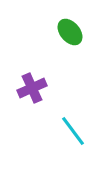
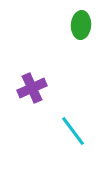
green ellipse: moved 11 px right, 7 px up; rotated 44 degrees clockwise
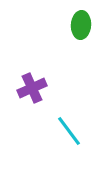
cyan line: moved 4 px left
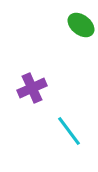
green ellipse: rotated 56 degrees counterclockwise
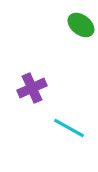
cyan line: moved 3 px up; rotated 24 degrees counterclockwise
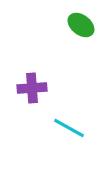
purple cross: rotated 20 degrees clockwise
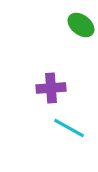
purple cross: moved 19 px right
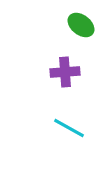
purple cross: moved 14 px right, 16 px up
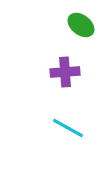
cyan line: moved 1 px left
